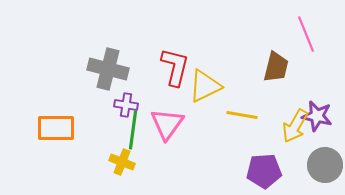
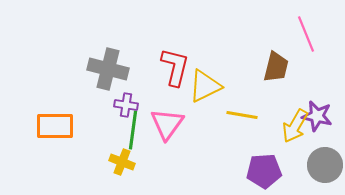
orange rectangle: moved 1 px left, 2 px up
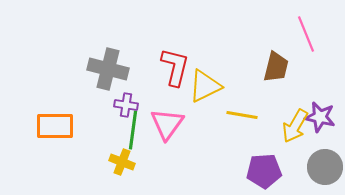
purple star: moved 3 px right, 1 px down
gray circle: moved 2 px down
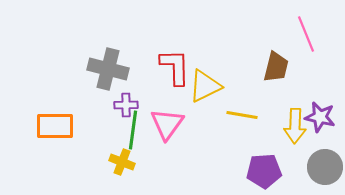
red L-shape: rotated 15 degrees counterclockwise
purple cross: rotated 10 degrees counterclockwise
yellow arrow: rotated 28 degrees counterclockwise
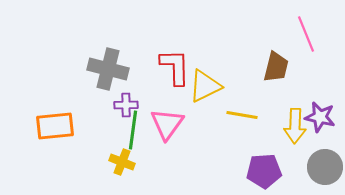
orange rectangle: rotated 6 degrees counterclockwise
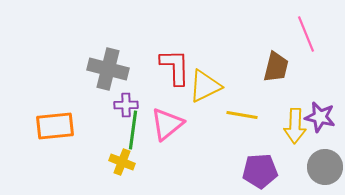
pink triangle: rotated 15 degrees clockwise
purple pentagon: moved 4 px left
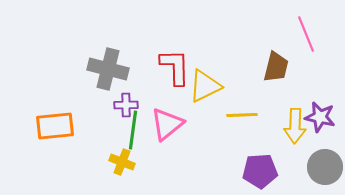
yellow line: rotated 12 degrees counterclockwise
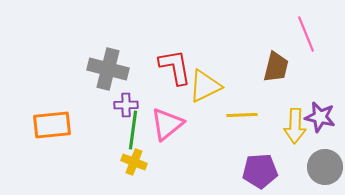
red L-shape: rotated 9 degrees counterclockwise
orange rectangle: moved 3 px left, 1 px up
yellow cross: moved 12 px right
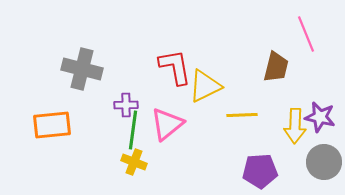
gray cross: moved 26 px left
gray circle: moved 1 px left, 5 px up
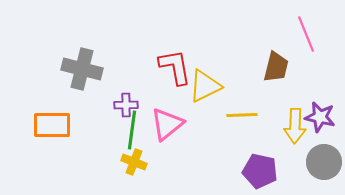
orange rectangle: rotated 6 degrees clockwise
green line: moved 1 px left
purple pentagon: rotated 16 degrees clockwise
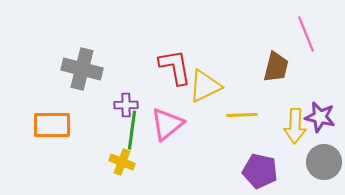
yellow cross: moved 12 px left
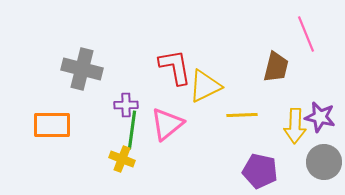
yellow cross: moved 3 px up
